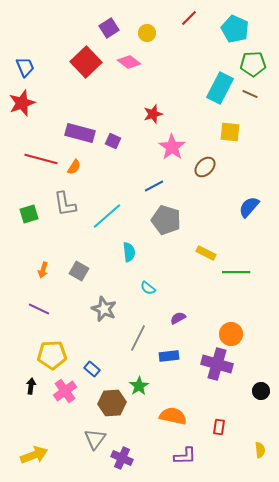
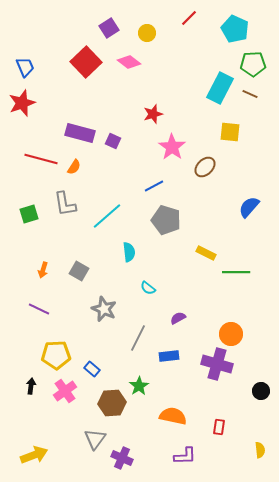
yellow pentagon at (52, 355): moved 4 px right
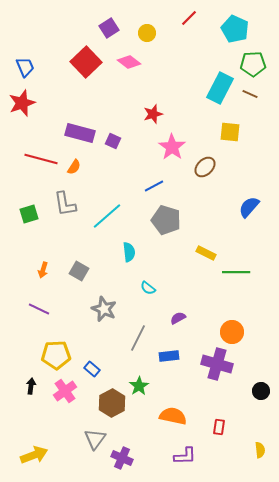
orange circle at (231, 334): moved 1 px right, 2 px up
brown hexagon at (112, 403): rotated 24 degrees counterclockwise
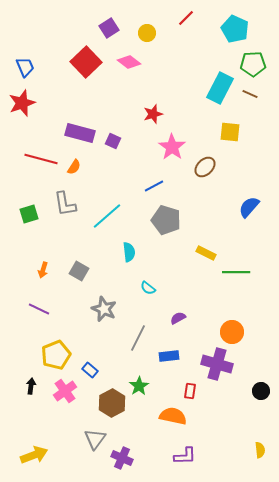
red line at (189, 18): moved 3 px left
yellow pentagon at (56, 355): rotated 20 degrees counterclockwise
blue rectangle at (92, 369): moved 2 px left, 1 px down
red rectangle at (219, 427): moved 29 px left, 36 px up
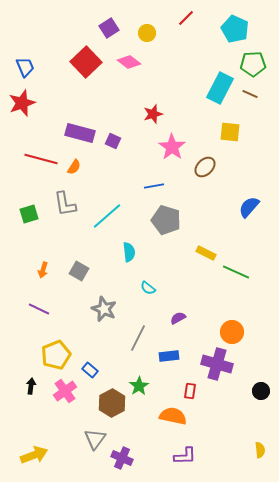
blue line at (154, 186): rotated 18 degrees clockwise
green line at (236, 272): rotated 24 degrees clockwise
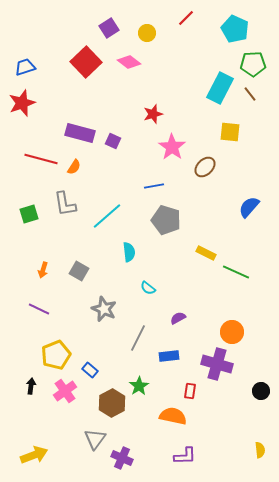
blue trapezoid at (25, 67): rotated 85 degrees counterclockwise
brown line at (250, 94): rotated 28 degrees clockwise
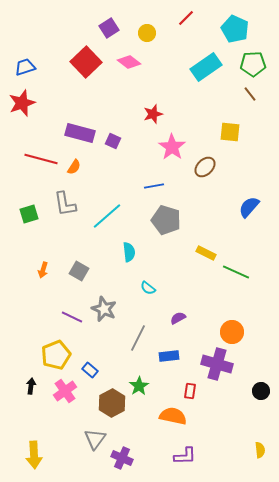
cyan rectangle at (220, 88): moved 14 px left, 21 px up; rotated 28 degrees clockwise
purple line at (39, 309): moved 33 px right, 8 px down
yellow arrow at (34, 455): rotated 108 degrees clockwise
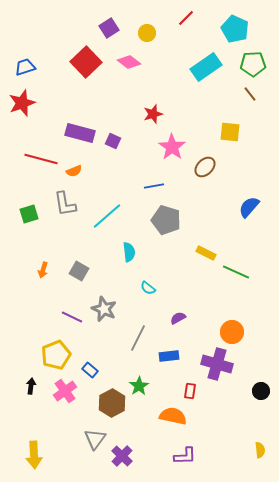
orange semicircle at (74, 167): moved 4 px down; rotated 35 degrees clockwise
purple cross at (122, 458): moved 2 px up; rotated 20 degrees clockwise
